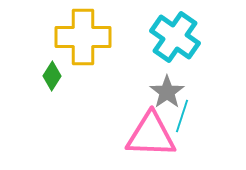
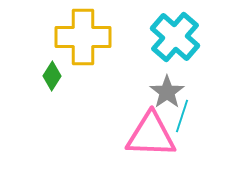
cyan cross: rotated 6 degrees clockwise
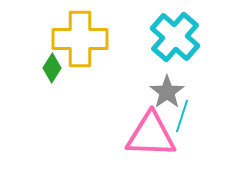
yellow cross: moved 3 px left, 2 px down
green diamond: moved 8 px up
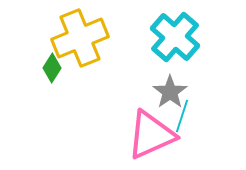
yellow cross: moved 1 px up; rotated 22 degrees counterclockwise
gray star: moved 3 px right
pink triangle: rotated 26 degrees counterclockwise
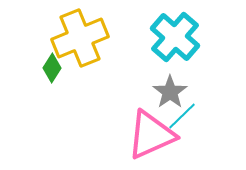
cyan line: rotated 28 degrees clockwise
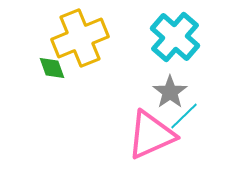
green diamond: rotated 52 degrees counterclockwise
cyan line: moved 2 px right
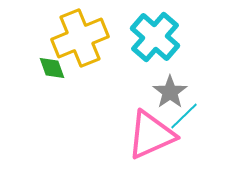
cyan cross: moved 20 px left
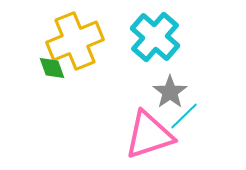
yellow cross: moved 5 px left, 3 px down
pink triangle: moved 2 px left; rotated 6 degrees clockwise
